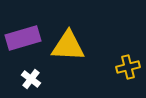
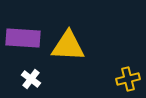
purple rectangle: rotated 20 degrees clockwise
yellow cross: moved 12 px down
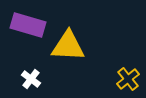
purple rectangle: moved 5 px right, 13 px up; rotated 12 degrees clockwise
yellow cross: rotated 25 degrees counterclockwise
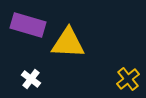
yellow triangle: moved 3 px up
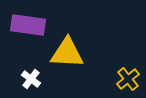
purple rectangle: rotated 8 degrees counterclockwise
yellow triangle: moved 1 px left, 10 px down
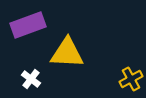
purple rectangle: rotated 28 degrees counterclockwise
yellow cross: moved 3 px right; rotated 10 degrees clockwise
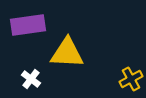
purple rectangle: rotated 12 degrees clockwise
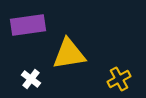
yellow triangle: moved 2 px right, 1 px down; rotated 12 degrees counterclockwise
yellow cross: moved 12 px left
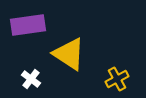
yellow triangle: rotated 42 degrees clockwise
yellow cross: moved 2 px left
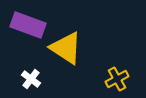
purple rectangle: rotated 28 degrees clockwise
yellow triangle: moved 3 px left, 6 px up
